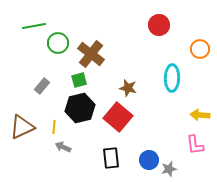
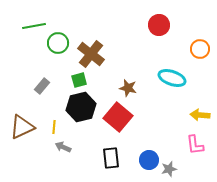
cyan ellipse: rotated 72 degrees counterclockwise
black hexagon: moved 1 px right, 1 px up
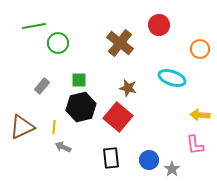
brown cross: moved 29 px right, 11 px up
green square: rotated 14 degrees clockwise
gray star: moved 3 px right; rotated 21 degrees counterclockwise
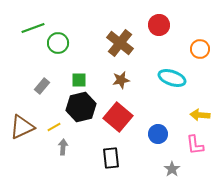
green line: moved 1 px left, 2 px down; rotated 10 degrees counterclockwise
brown star: moved 7 px left, 8 px up; rotated 24 degrees counterclockwise
yellow line: rotated 56 degrees clockwise
gray arrow: rotated 70 degrees clockwise
blue circle: moved 9 px right, 26 px up
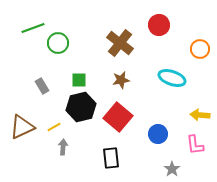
gray rectangle: rotated 70 degrees counterclockwise
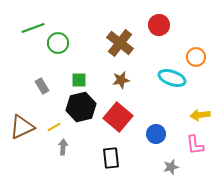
orange circle: moved 4 px left, 8 px down
yellow arrow: rotated 12 degrees counterclockwise
blue circle: moved 2 px left
gray star: moved 1 px left, 2 px up; rotated 21 degrees clockwise
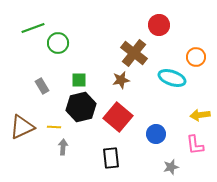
brown cross: moved 14 px right, 10 px down
yellow line: rotated 32 degrees clockwise
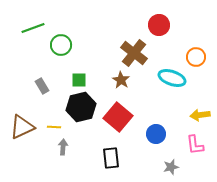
green circle: moved 3 px right, 2 px down
brown star: rotated 30 degrees counterclockwise
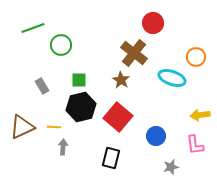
red circle: moved 6 px left, 2 px up
blue circle: moved 2 px down
black rectangle: rotated 20 degrees clockwise
